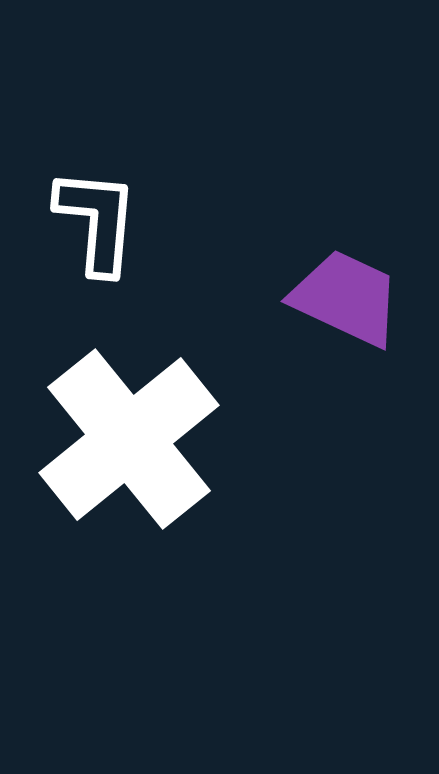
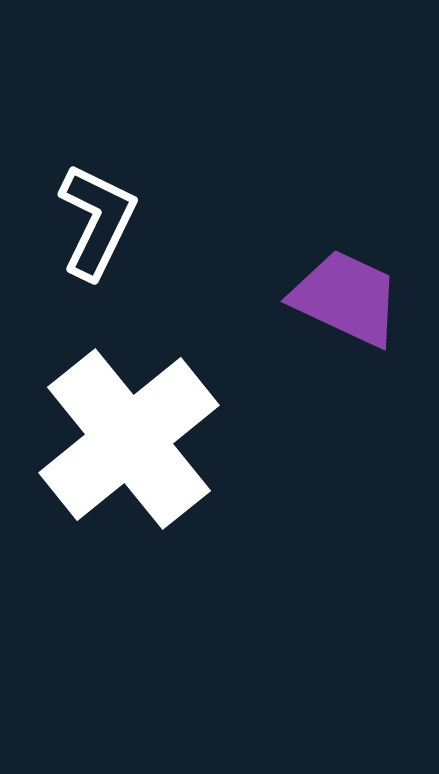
white L-shape: rotated 21 degrees clockwise
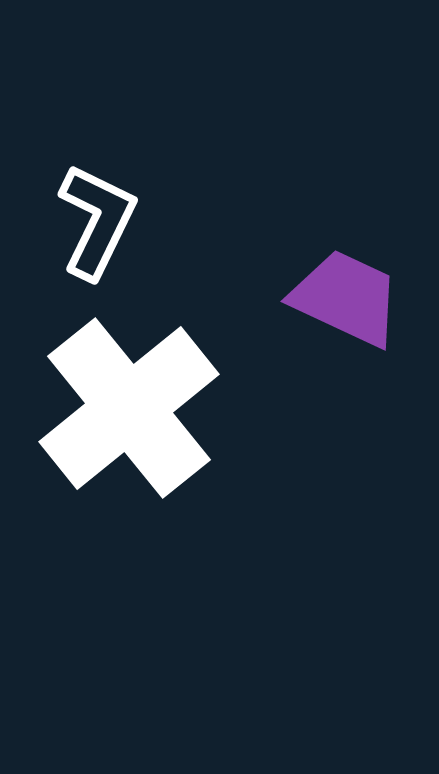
white cross: moved 31 px up
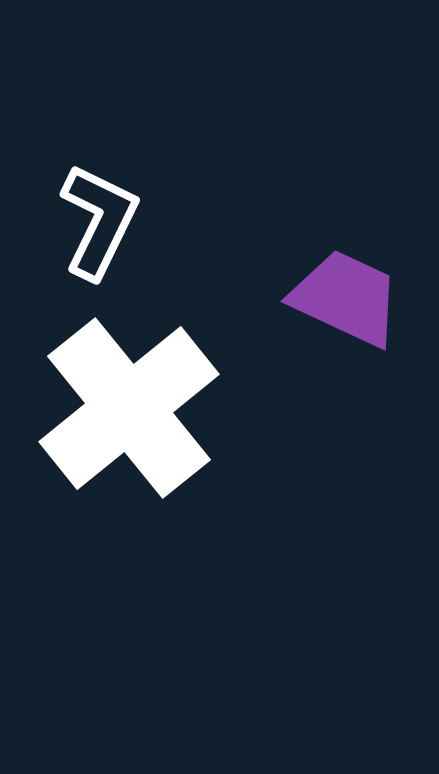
white L-shape: moved 2 px right
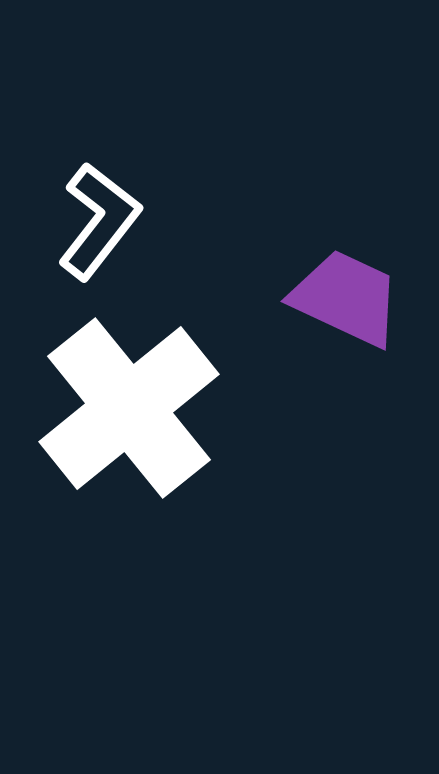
white L-shape: rotated 12 degrees clockwise
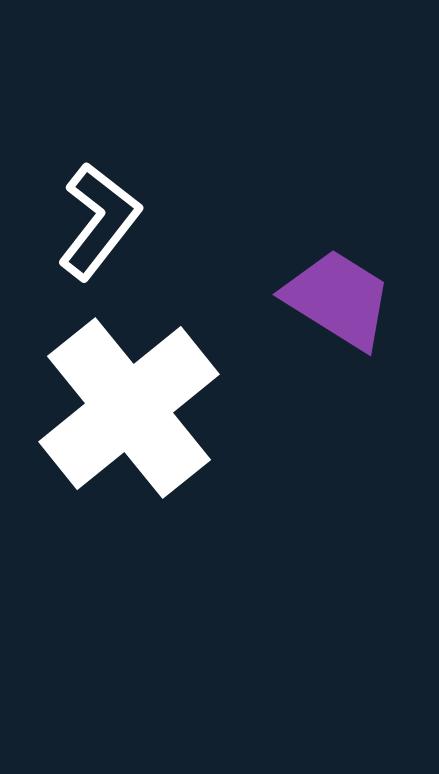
purple trapezoid: moved 8 px left, 1 px down; rotated 7 degrees clockwise
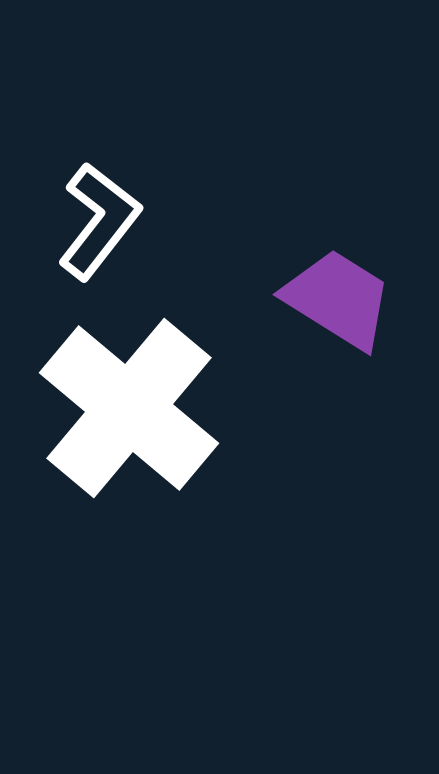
white cross: rotated 11 degrees counterclockwise
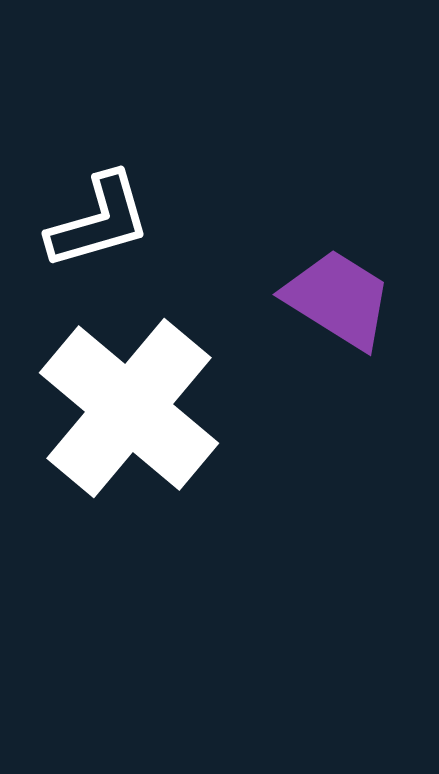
white L-shape: rotated 36 degrees clockwise
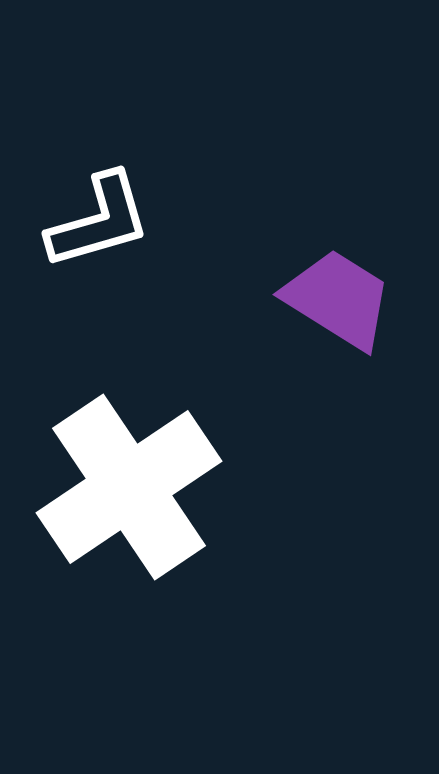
white cross: moved 79 px down; rotated 16 degrees clockwise
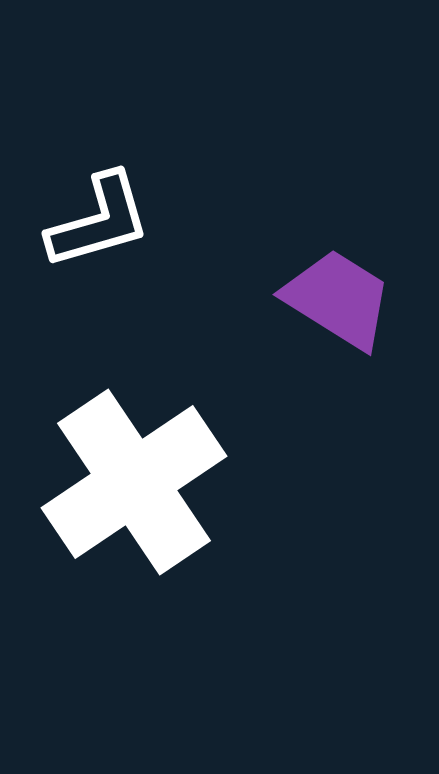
white cross: moved 5 px right, 5 px up
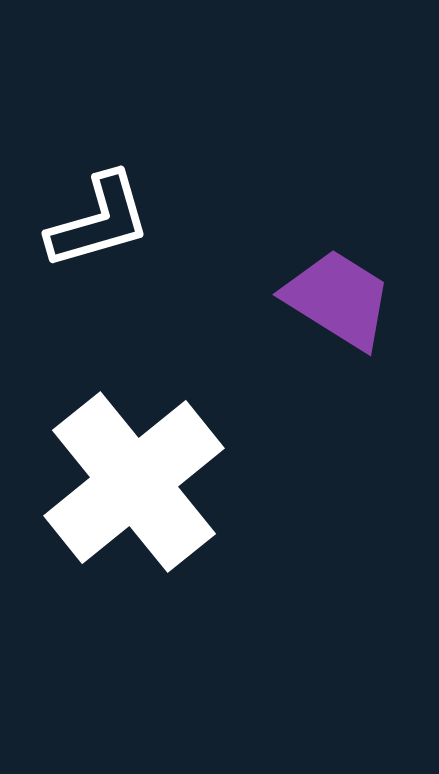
white cross: rotated 5 degrees counterclockwise
